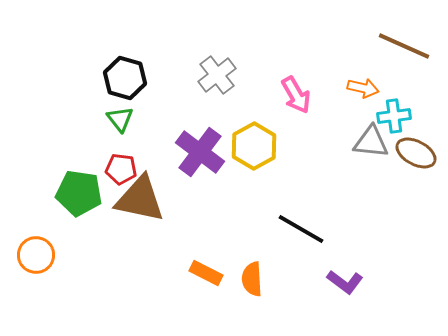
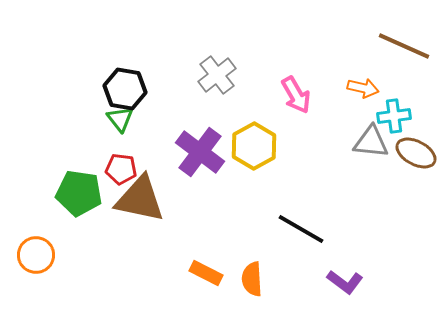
black hexagon: moved 11 px down; rotated 6 degrees counterclockwise
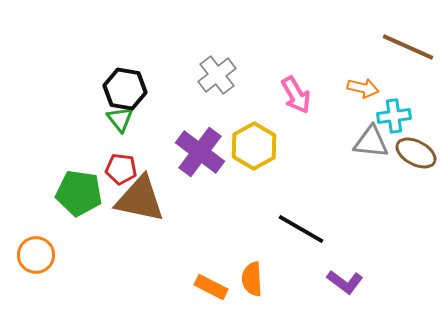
brown line: moved 4 px right, 1 px down
orange rectangle: moved 5 px right, 14 px down
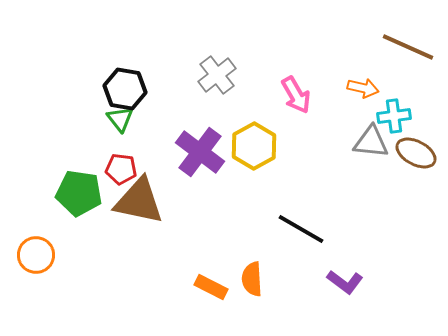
brown triangle: moved 1 px left, 2 px down
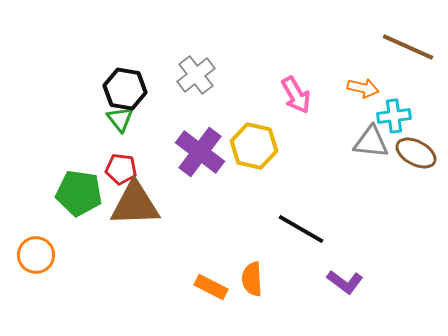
gray cross: moved 21 px left
yellow hexagon: rotated 18 degrees counterclockwise
brown triangle: moved 4 px left, 3 px down; rotated 14 degrees counterclockwise
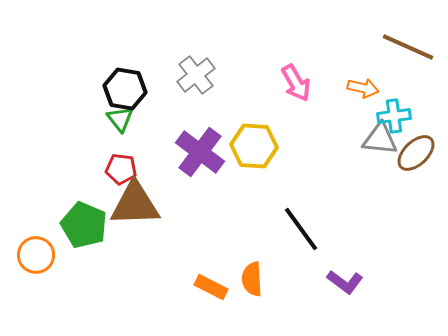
pink arrow: moved 12 px up
gray triangle: moved 9 px right, 3 px up
yellow hexagon: rotated 9 degrees counterclockwise
brown ellipse: rotated 72 degrees counterclockwise
green pentagon: moved 5 px right, 32 px down; rotated 15 degrees clockwise
black line: rotated 24 degrees clockwise
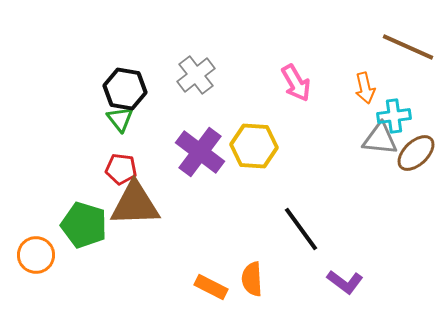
orange arrow: moved 2 px right; rotated 64 degrees clockwise
green pentagon: rotated 6 degrees counterclockwise
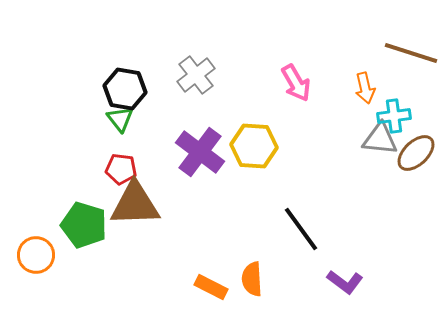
brown line: moved 3 px right, 6 px down; rotated 6 degrees counterclockwise
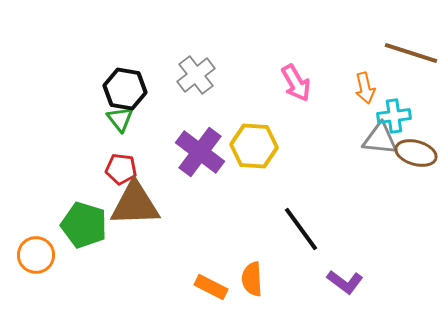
brown ellipse: rotated 60 degrees clockwise
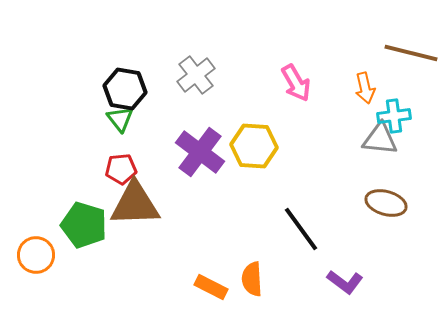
brown line: rotated 4 degrees counterclockwise
brown ellipse: moved 30 px left, 50 px down
red pentagon: rotated 12 degrees counterclockwise
